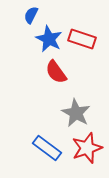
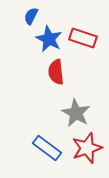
blue semicircle: moved 1 px down
red rectangle: moved 1 px right, 1 px up
red semicircle: rotated 30 degrees clockwise
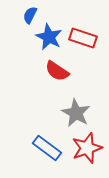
blue semicircle: moved 1 px left, 1 px up
blue star: moved 2 px up
red semicircle: moved 1 px right, 1 px up; rotated 50 degrees counterclockwise
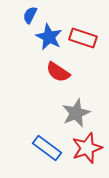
red semicircle: moved 1 px right, 1 px down
gray star: rotated 20 degrees clockwise
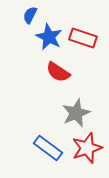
blue rectangle: moved 1 px right
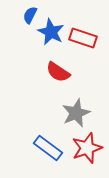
blue star: moved 2 px right, 5 px up
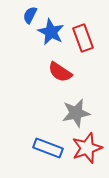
red rectangle: rotated 52 degrees clockwise
red semicircle: moved 2 px right
gray star: rotated 12 degrees clockwise
blue rectangle: rotated 16 degrees counterclockwise
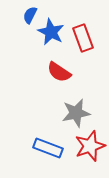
red semicircle: moved 1 px left
red star: moved 3 px right, 2 px up
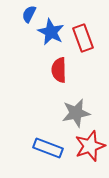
blue semicircle: moved 1 px left, 1 px up
red semicircle: moved 2 px up; rotated 55 degrees clockwise
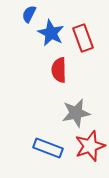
blue star: moved 1 px down
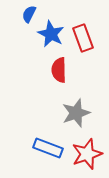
blue star: moved 1 px down
gray star: rotated 8 degrees counterclockwise
red star: moved 3 px left, 8 px down
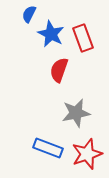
red semicircle: rotated 20 degrees clockwise
gray star: rotated 8 degrees clockwise
